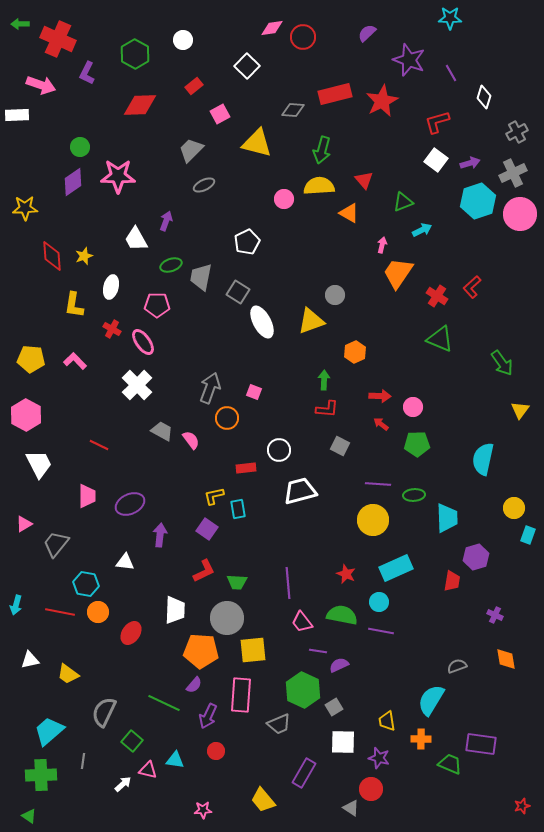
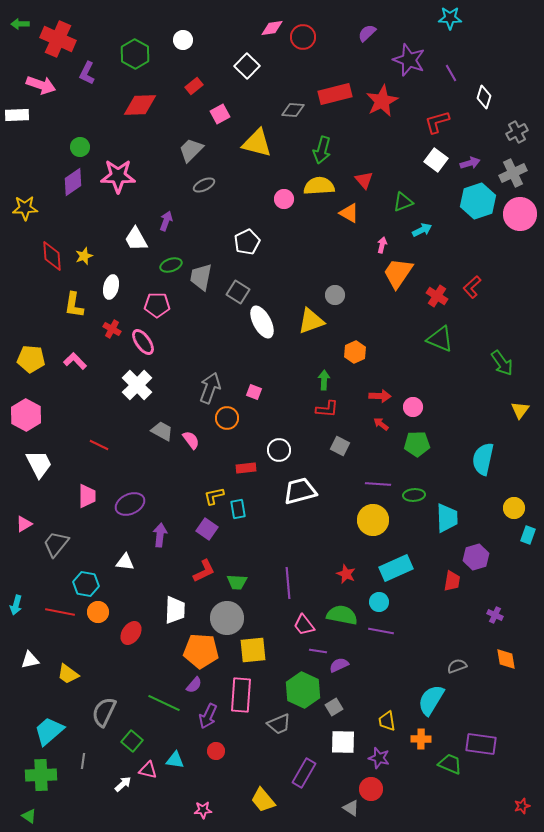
pink trapezoid at (302, 622): moved 2 px right, 3 px down
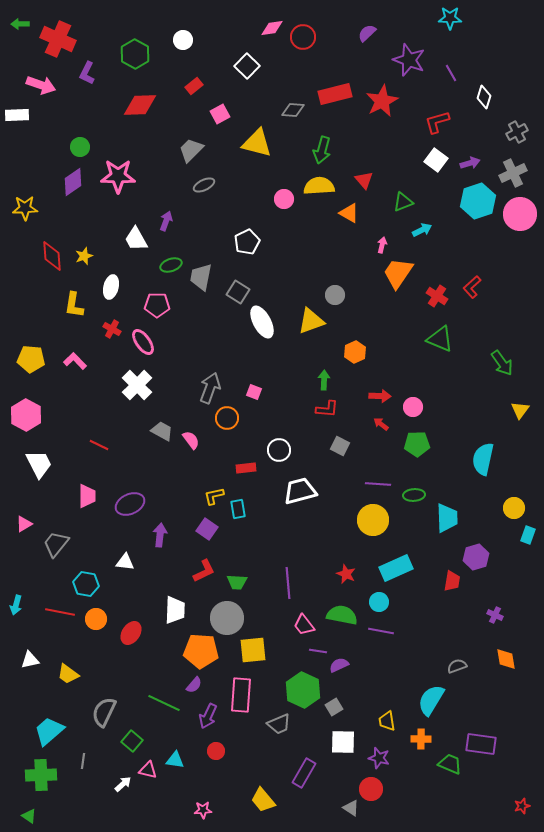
orange circle at (98, 612): moved 2 px left, 7 px down
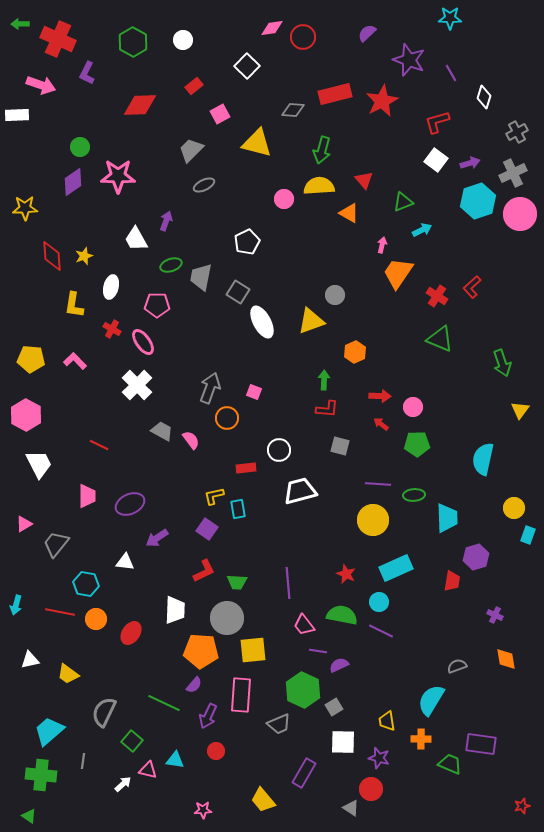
green hexagon at (135, 54): moved 2 px left, 12 px up
green arrow at (502, 363): rotated 16 degrees clockwise
gray square at (340, 446): rotated 12 degrees counterclockwise
purple arrow at (160, 535): moved 3 px left, 3 px down; rotated 130 degrees counterclockwise
purple line at (381, 631): rotated 15 degrees clockwise
green cross at (41, 775): rotated 8 degrees clockwise
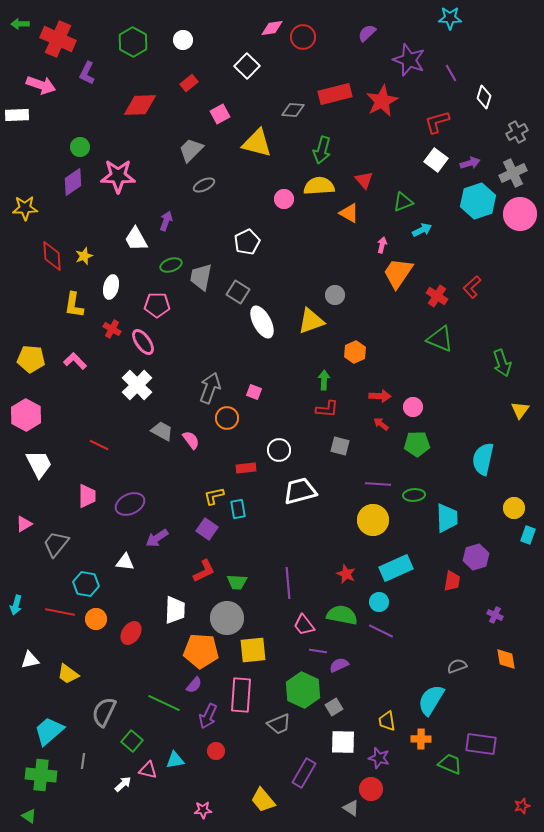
red rectangle at (194, 86): moved 5 px left, 3 px up
cyan triangle at (175, 760): rotated 18 degrees counterclockwise
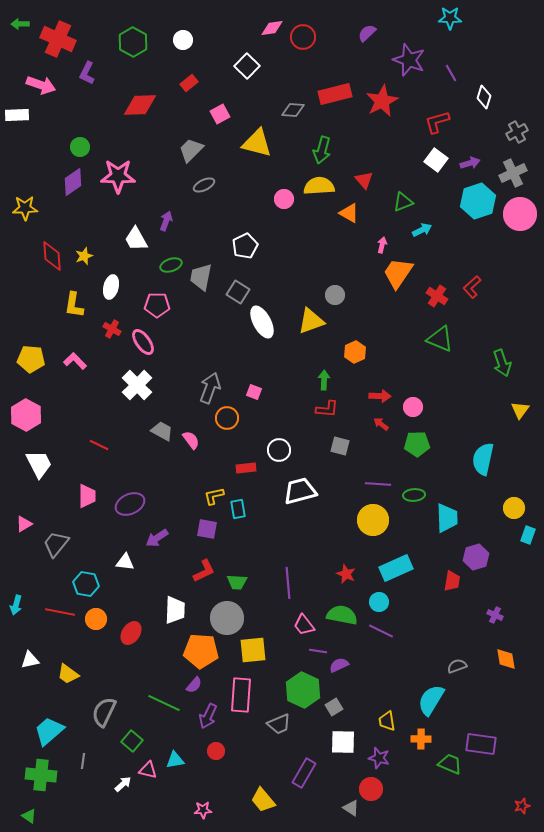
white pentagon at (247, 242): moved 2 px left, 4 px down
purple square at (207, 529): rotated 25 degrees counterclockwise
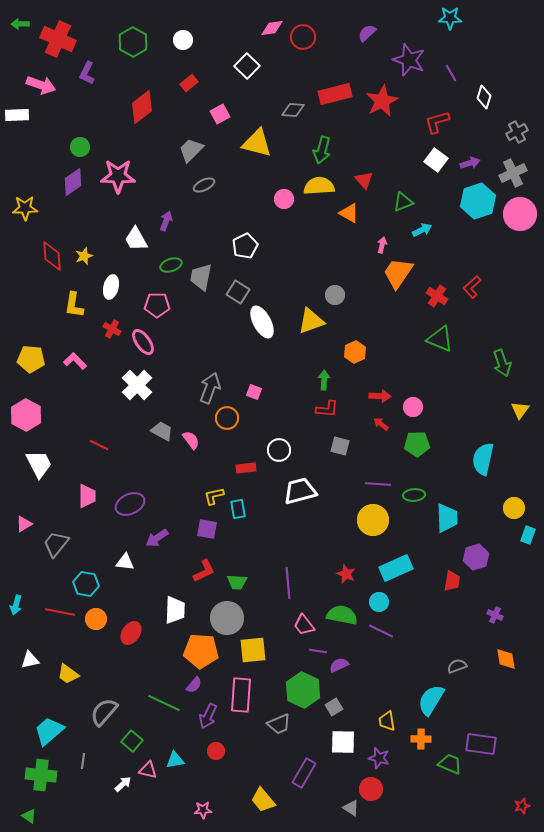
red diamond at (140, 105): moved 2 px right, 2 px down; rotated 36 degrees counterclockwise
gray semicircle at (104, 712): rotated 16 degrees clockwise
